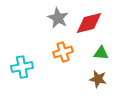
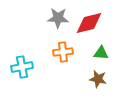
gray star: rotated 25 degrees counterclockwise
orange cross: rotated 12 degrees clockwise
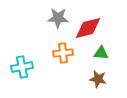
red diamond: moved 1 px left, 5 px down
orange cross: moved 1 px down
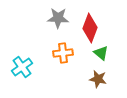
red diamond: moved 2 px right; rotated 56 degrees counterclockwise
green triangle: rotated 35 degrees clockwise
cyan cross: rotated 25 degrees counterclockwise
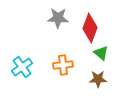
orange cross: moved 12 px down
brown star: rotated 12 degrees counterclockwise
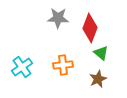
brown star: rotated 24 degrees counterclockwise
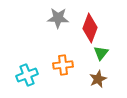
green triangle: rotated 28 degrees clockwise
cyan cross: moved 5 px right, 8 px down; rotated 15 degrees clockwise
